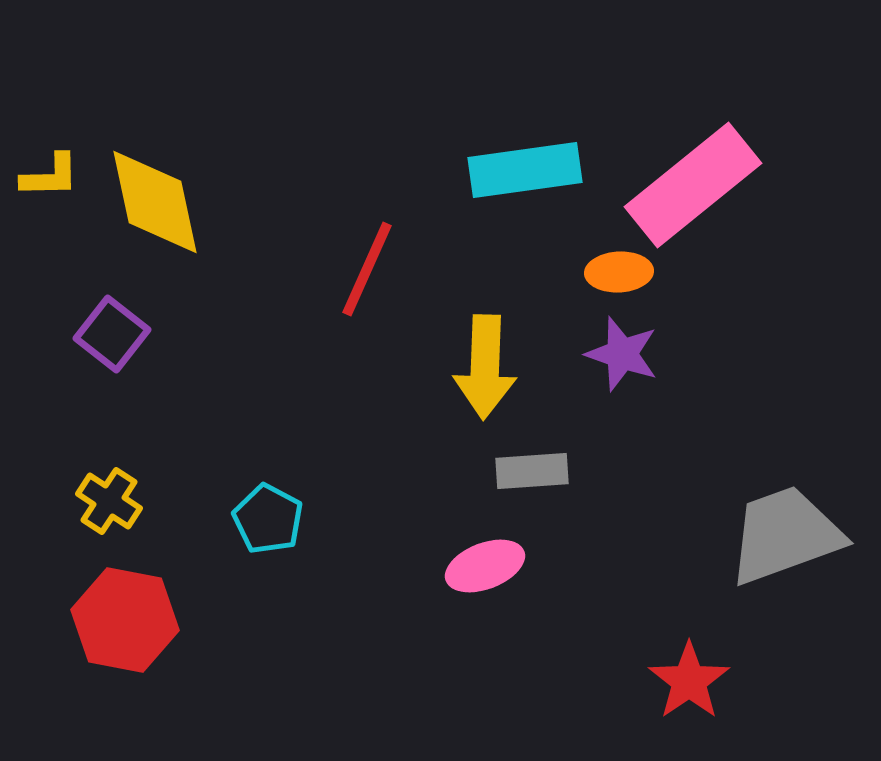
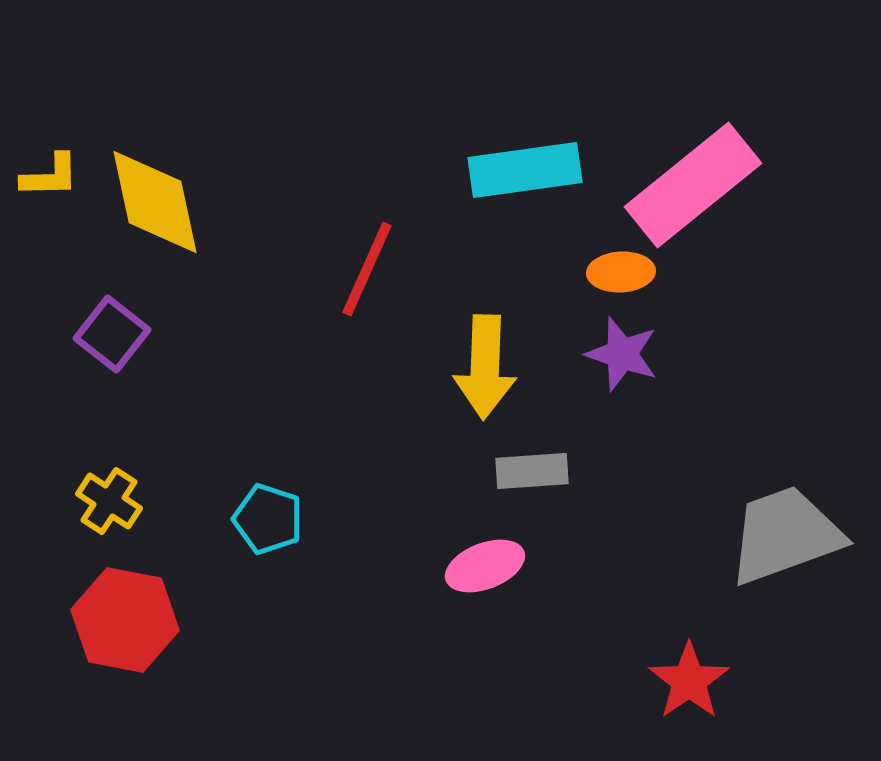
orange ellipse: moved 2 px right
cyan pentagon: rotated 10 degrees counterclockwise
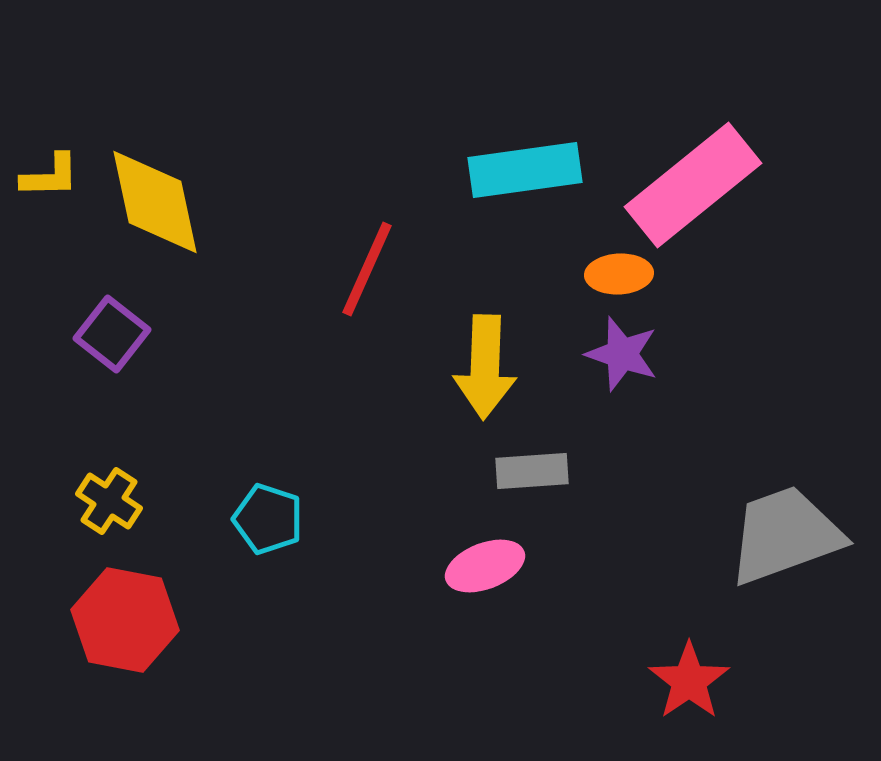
orange ellipse: moved 2 px left, 2 px down
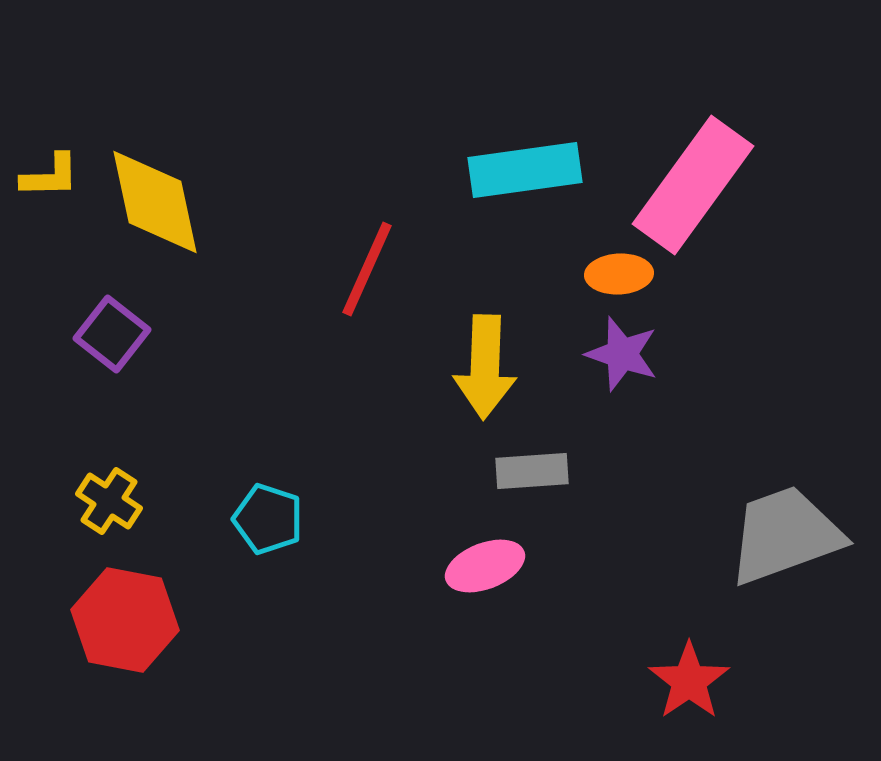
pink rectangle: rotated 15 degrees counterclockwise
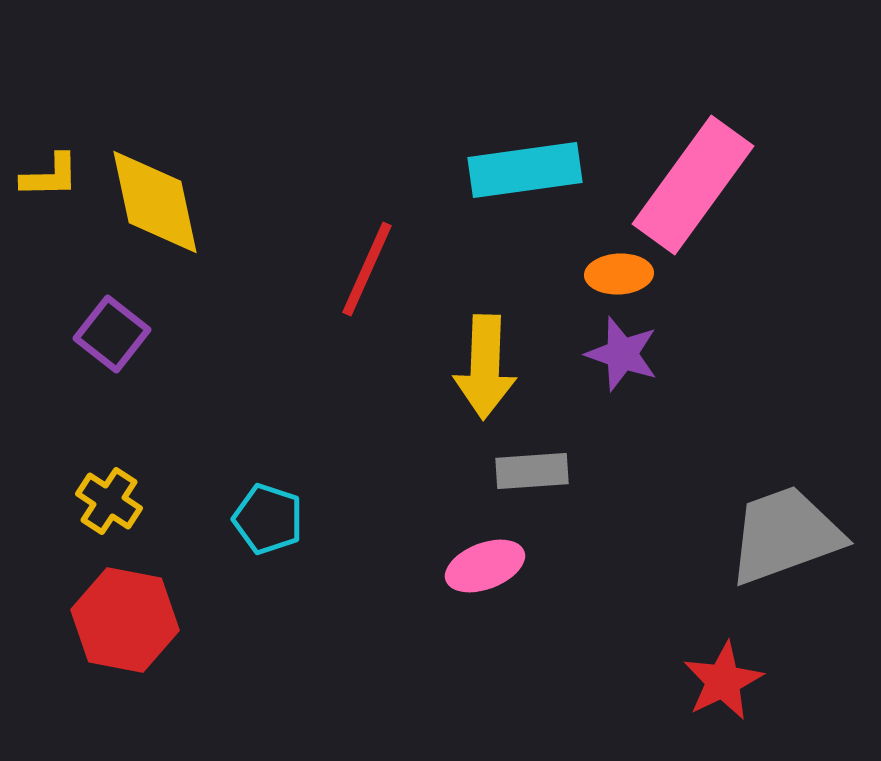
red star: moved 34 px right; rotated 8 degrees clockwise
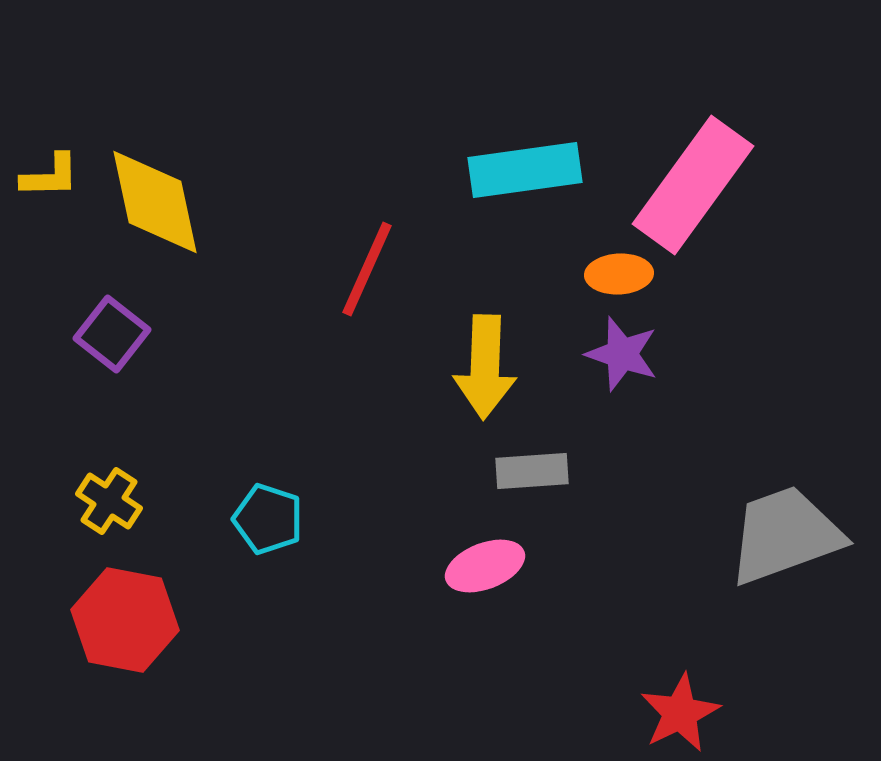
red star: moved 43 px left, 32 px down
